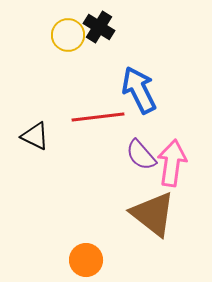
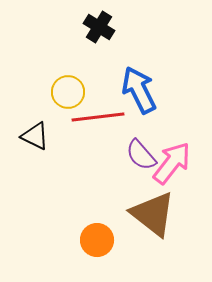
yellow circle: moved 57 px down
pink arrow: rotated 30 degrees clockwise
orange circle: moved 11 px right, 20 px up
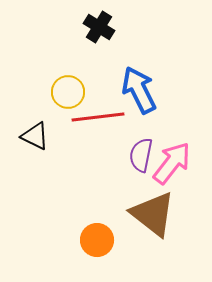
purple semicircle: rotated 52 degrees clockwise
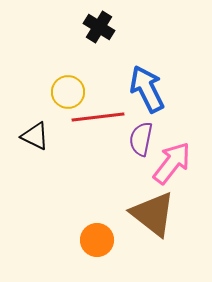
blue arrow: moved 8 px right, 1 px up
purple semicircle: moved 16 px up
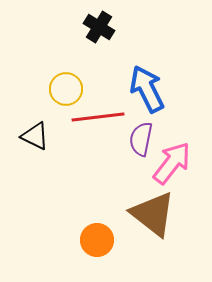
yellow circle: moved 2 px left, 3 px up
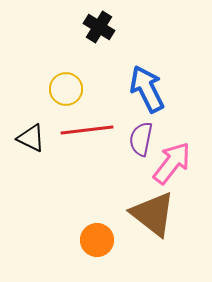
red line: moved 11 px left, 13 px down
black triangle: moved 4 px left, 2 px down
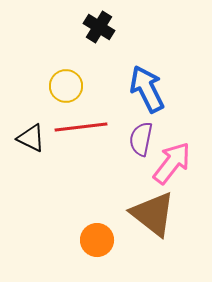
yellow circle: moved 3 px up
red line: moved 6 px left, 3 px up
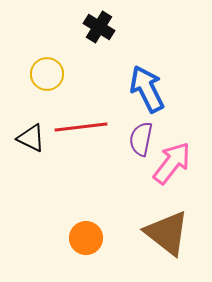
yellow circle: moved 19 px left, 12 px up
brown triangle: moved 14 px right, 19 px down
orange circle: moved 11 px left, 2 px up
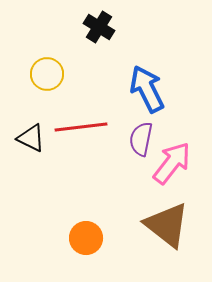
brown triangle: moved 8 px up
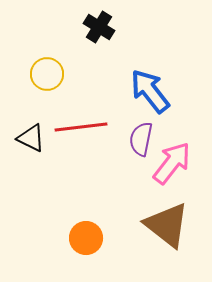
blue arrow: moved 3 px right, 2 px down; rotated 12 degrees counterclockwise
